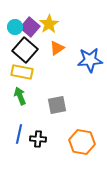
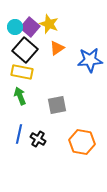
yellow star: rotated 18 degrees counterclockwise
black cross: rotated 28 degrees clockwise
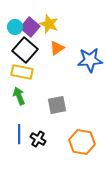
green arrow: moved 1 px left
blue line: rotated 12 degrees counterclockwise
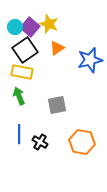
black square: rotated 15 degrees clockwise
blue star: rotated 10 degrees counterclockwise
black cross: moved 2 px right, 3 px down
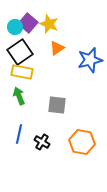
purple square: moved 2 px left, 4 px up
black square: moved 5 px left, 2 px down
gray square: rotated 18 degrees clockwise
blue line: rotated 12 degrees clockwise
black cross: moved 2 px right
